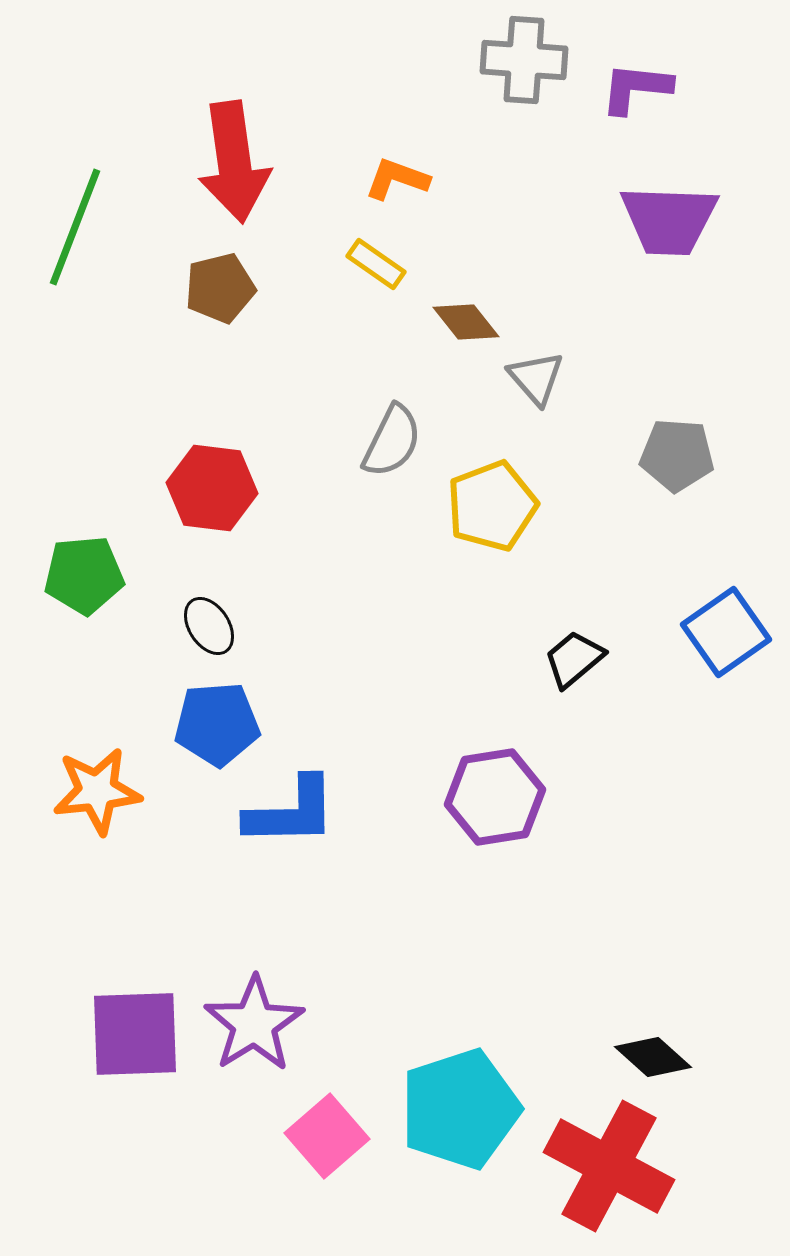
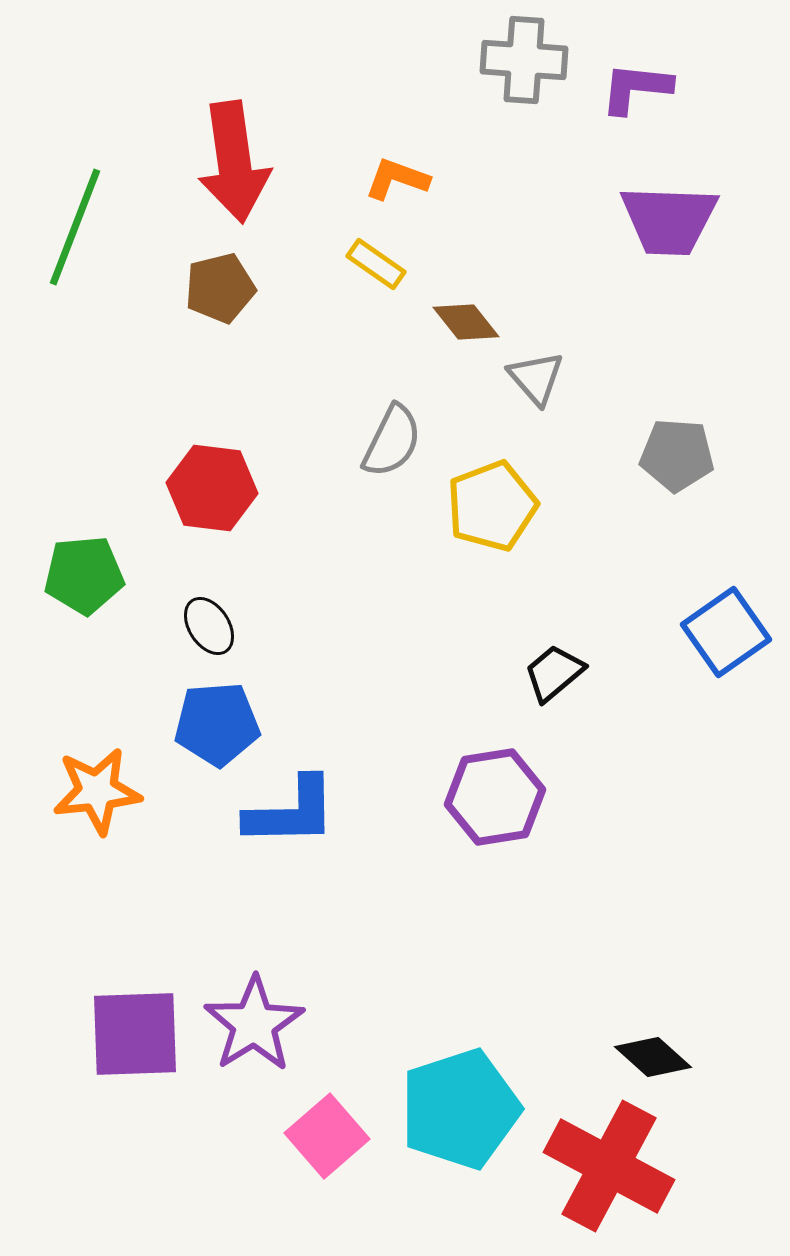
black trapezoid: moved 20 px left, 14 px down
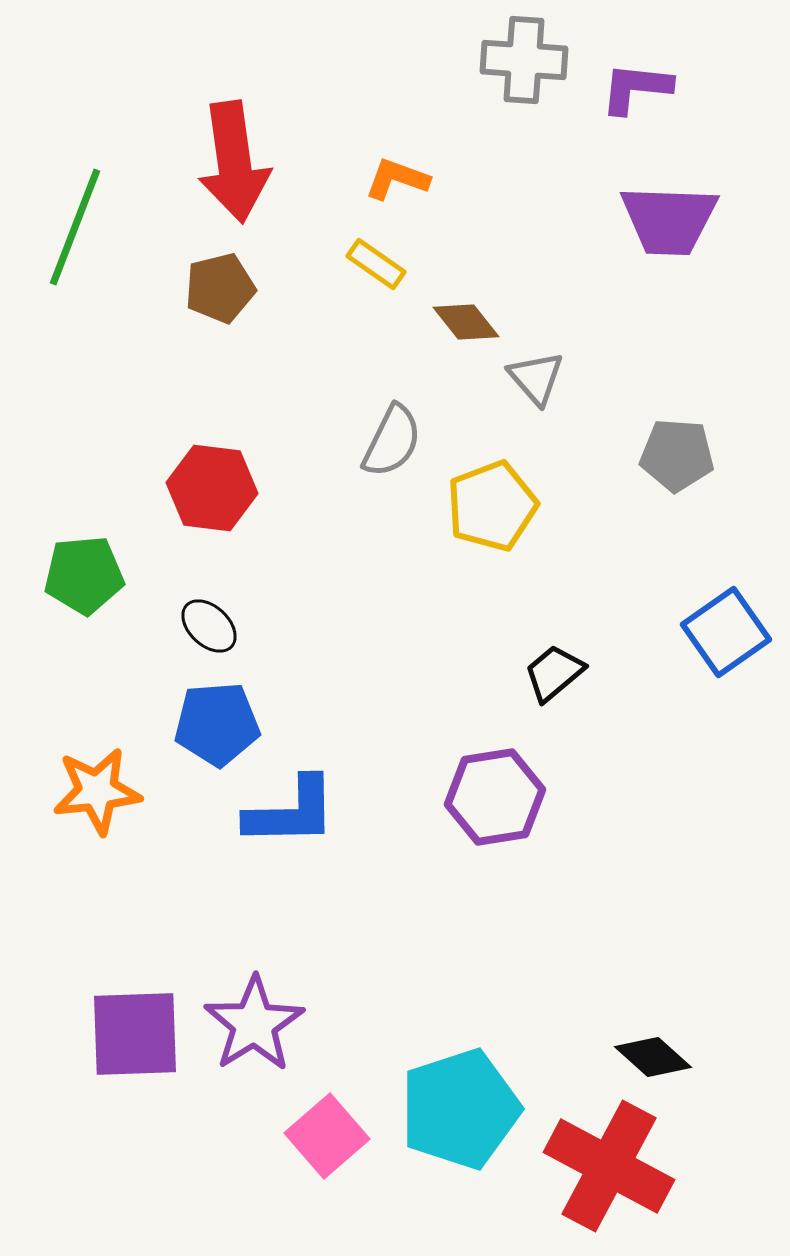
black ellipse: rotated 14 degrees counterclockwise
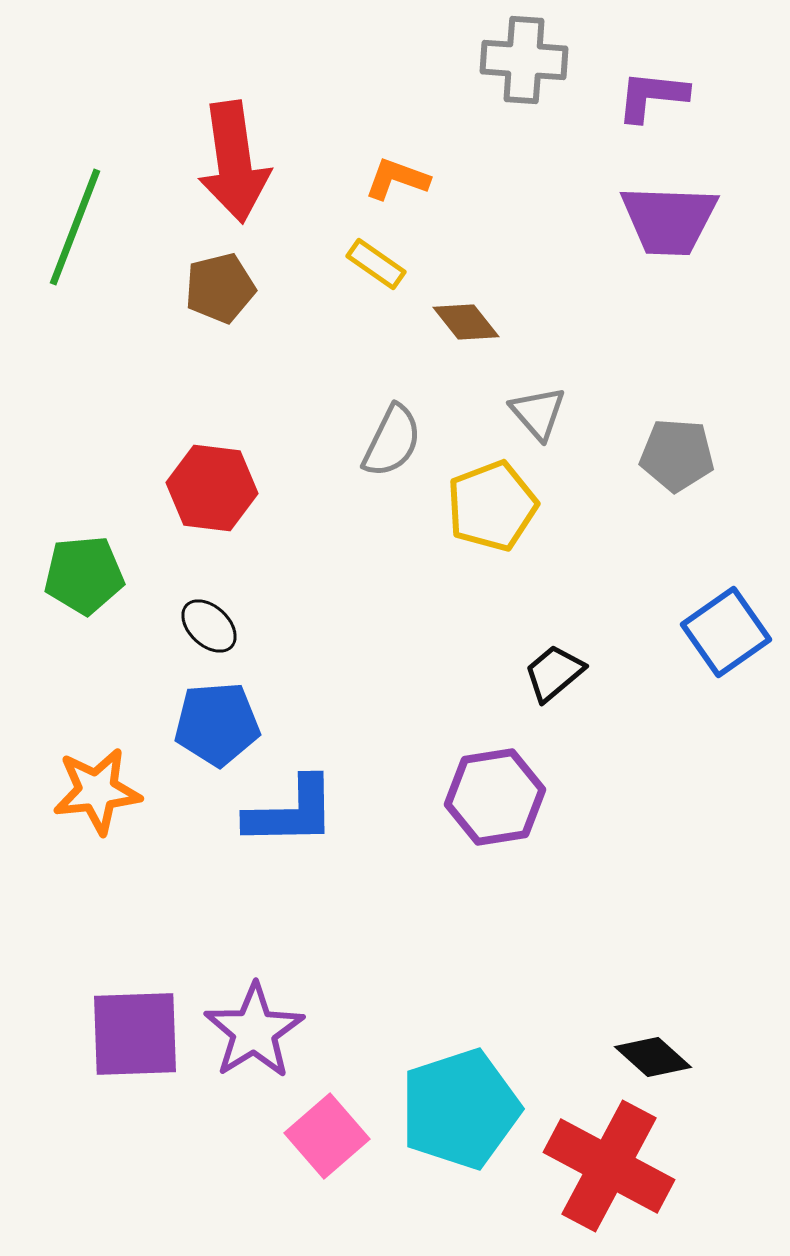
purple L-shape: moved 16 px right, 8 px down
gray triangle: moved 2 px right, 35 px down
purple star: moved 7 px down
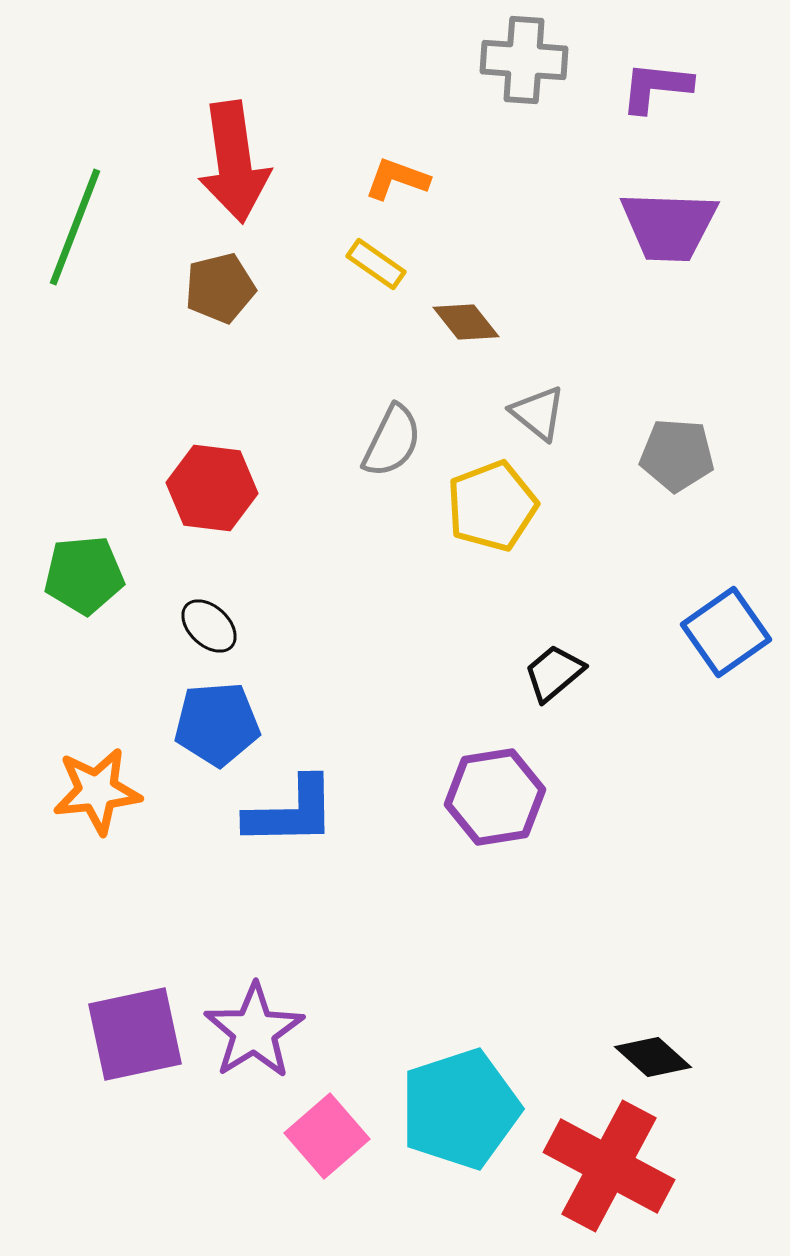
purple L-shape: moved 4 px right, 9 px up
purple trapezoid: moved 6 px down
gray triangle: rotated 10 degrees counterclockwise
purple square: rotated 10 degrees counterclockwise
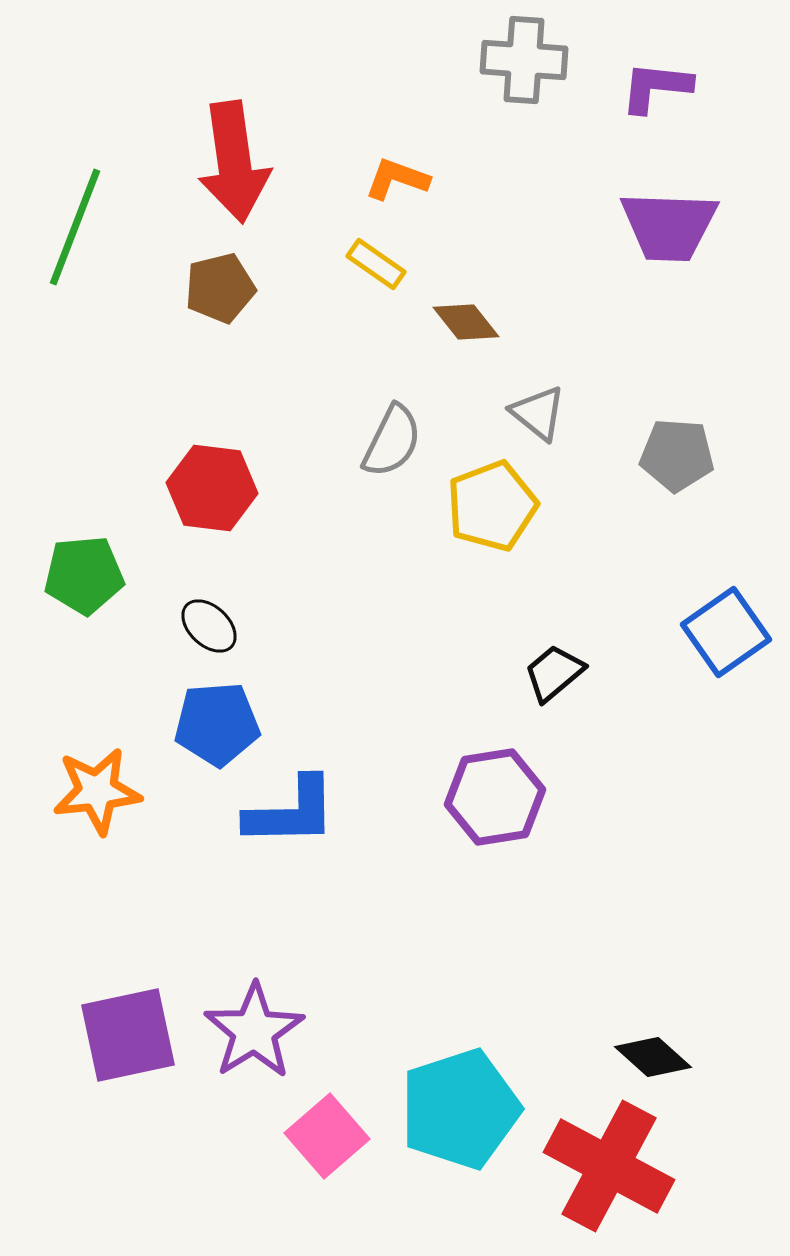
purple square: moved 7 px left, 1 px down
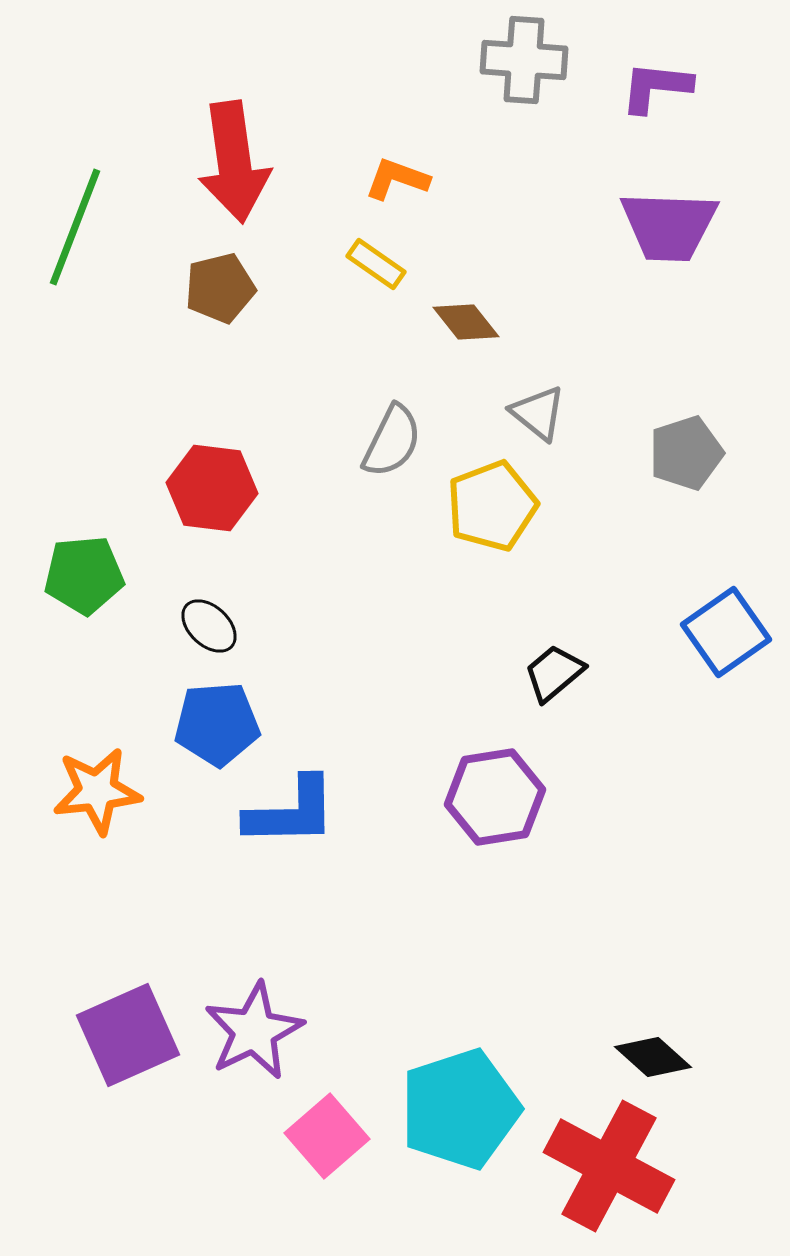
gray pentagon: moved 9 px right, 2 px up; rotated 22 degrees counterclockwise
purple star: rotated 6 degrees clockwise
purple square: rotated 12 degrees counterclockwise
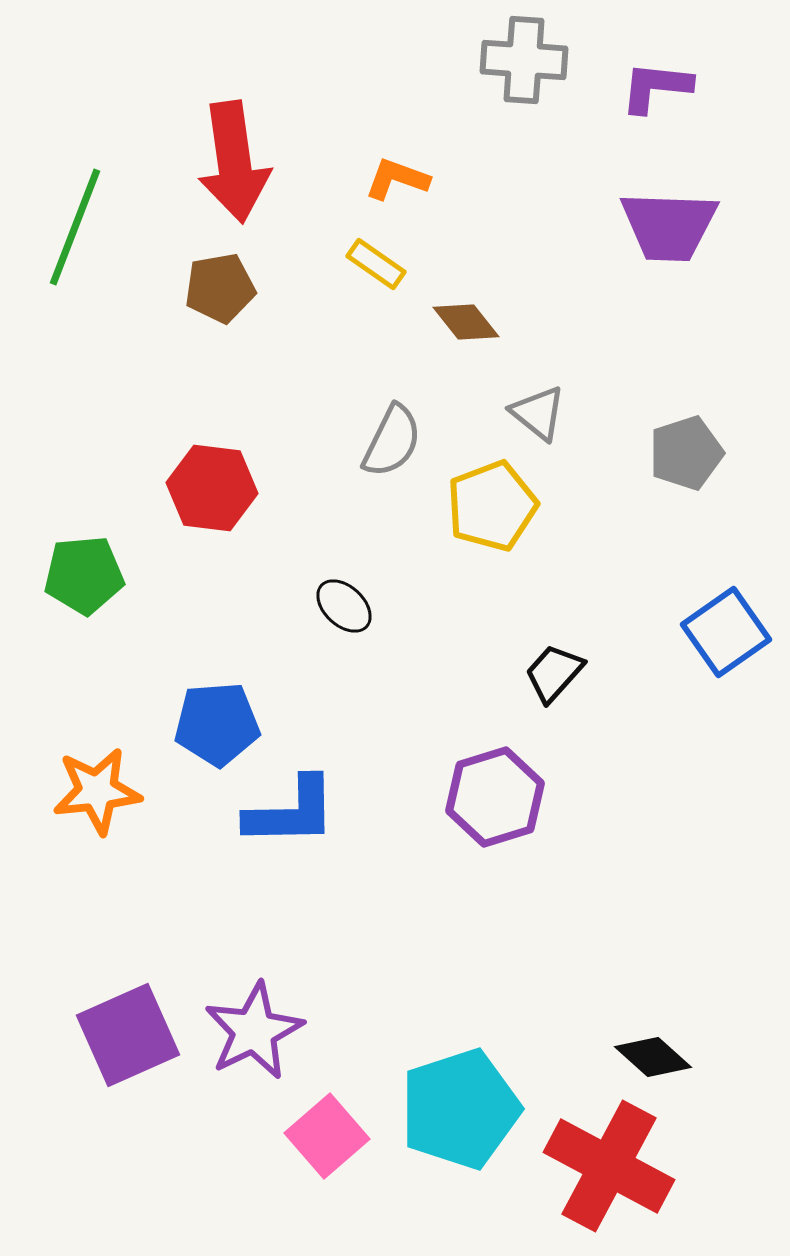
brown pentagon: rotated 4 degrees clockwise
black ellipse: moved 135 px right, 20 px up
black trapezoid: rotated 8 degrees counterclockwise
purple hexagon: rotated 8 degrees counterclockwise
